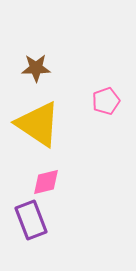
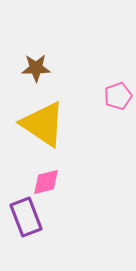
pink pentagon: moved 12 px right, 5 px up
yellow triangle: moved 5 px right
purple rectangle: moved 5 px left, 3 px up
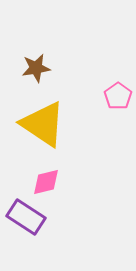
brown star: rotated 8 degrees counterclockwise
pink pentagon: rotated 16 degrees counterclockwise
purple rectangle: rotated 36 degrees counterclockwise
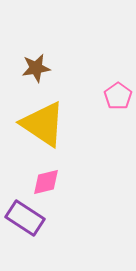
purple rectangle: moved 1 px left, 1 px down
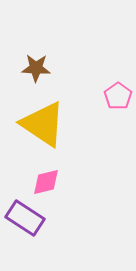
brown star: rotated 12 degrees clockwise
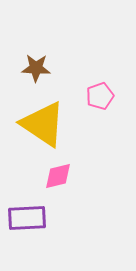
pink pentagon: moved 18 px left; rotated 16 degrees clockwise
pink diamond: moved 12 px right, 6 px up
purple rectangle: moved 2 px right; rotated 36 degrees counterclockwise
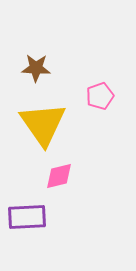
yellow triangle: rotated 21 degrees clockwise
pink diamond: moved 1 px right
purple rectangle: moved 1 px up
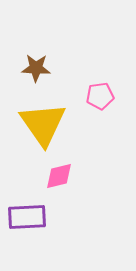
pink pentagon: rotated 12 degrees clockwise
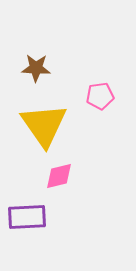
yellow triangle: moved 1 px right, 1 px down
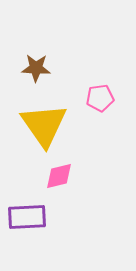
pink pentagon: moved 2 px down
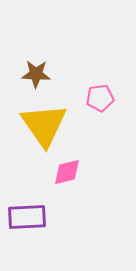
brown star: moved 6 px down
pink diamond: moved 8 px right, 4 px up
